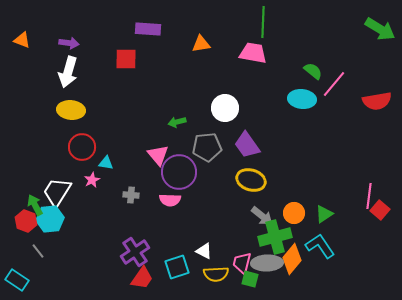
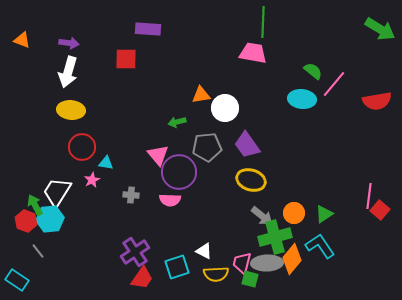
orange triangle at (201, 44): moved 51 px down
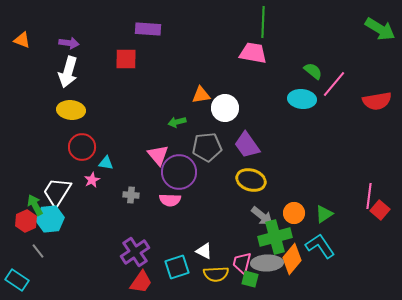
red hexagon at (26, 221): rotated 15 degrees clockwise
red trapezoid at (142, 278): moved 1 px left, 4 px down
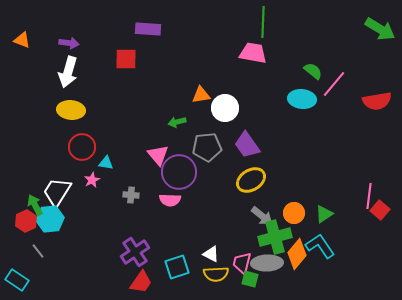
yellow ellipse at (251, 180): rotated 48 degrees counterclockwise
white triangle at (204, 251): moved 7 px right, 3 px down
orange diamond at (292, 259): moved 5 px right, 5 px up
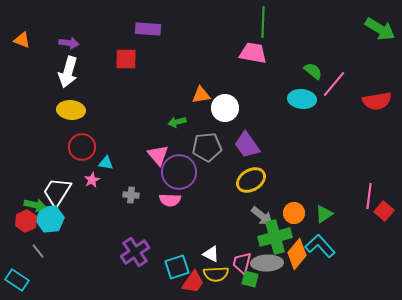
green arrow at (35, 205): rotated 130 degrees clockwise
red square at (380, 210): moved 4 px right, 1 px down
cyan L-shape at (320, 246): rotated 8 degrees counterclockwise
red trapezoid at (141, 282): moved 52 px right
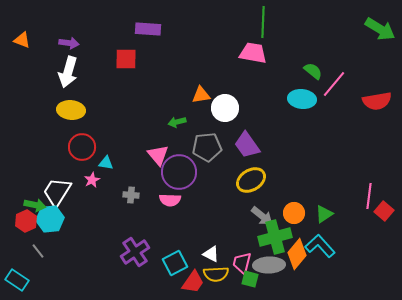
gray ellipse at (267, 263): moved 2 px right, 2 px down
cyan square at (177, 267): moved 2 px left, 4 px up; rotated 10 degrees counterclockwise
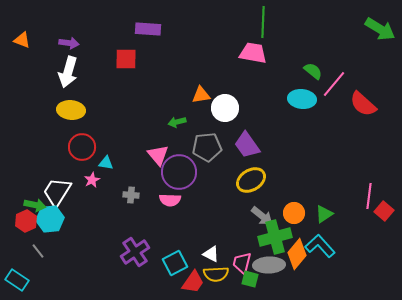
red semicircle at (377, 101): moved 14 px left, 3 px down; rotated 52 degrees clockwise
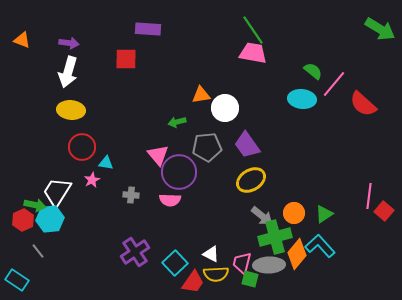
green line at (263, 22): moved 10 px left, 8 px down; rotated 36 degrees counterclockwise
red hexagon at (26, 221): moved 3 px left, 1 px up
cyan square at (175, 263): rotated 15 degrees counterclockwise
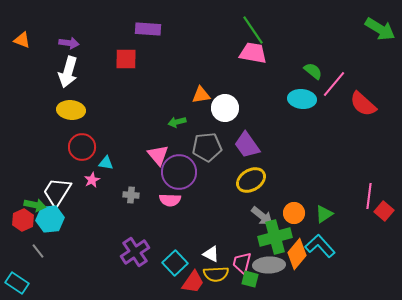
cyan rectangle at (17, 280): moved 3 px down
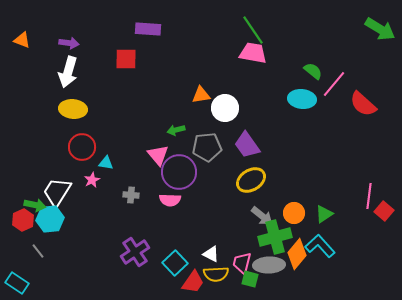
yellow ellipse at (71, 110): moved 2 px right, 1 px up
green arrow at (177, 122): moved 1 px left, 8 px down
